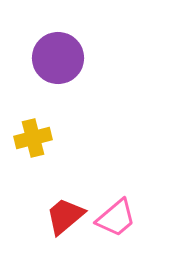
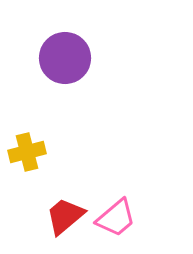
purple circle: moved 7 px right
yellow cross: moved 6 px left, 14 px down
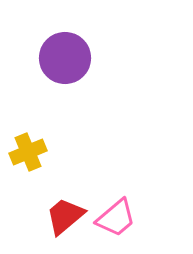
yellow cross: moved 1 px right; rotated 9 degrees counterclockwise
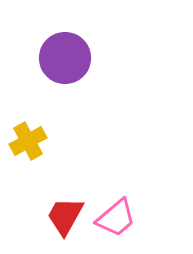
yellow cross: moved 11 px up; rotated 6 degrees counterclockwise
red trapezoid: rotated 21 degrees counterclockwise
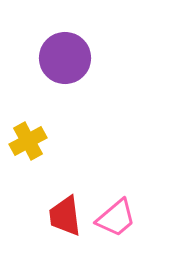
red trapezoid: rotated 36 degrees counterclockwise
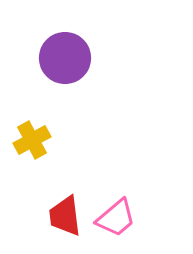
yellow cross: moved 4 px right, 1 px up
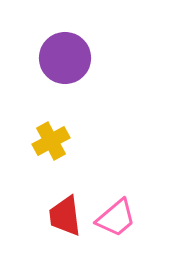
yellow cross: moved 19 px right, 1 px down
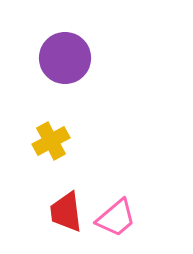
red trapezoid: moved 1 px right, 4 px up
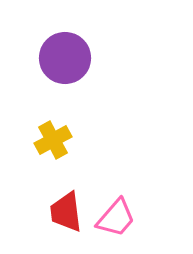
yellow cross: moved 2 px right, 1 px up
pink trapezoid: rotated 9 degrees counterclockwise
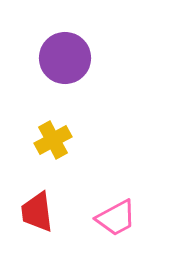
red trapezoid: moved 29 px left
pink trapezoid: rotated 21 degrees clockwise
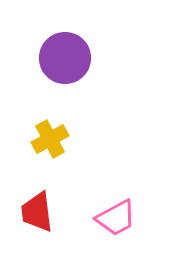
yellow cross: moved 3 px left, 1 px up
